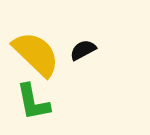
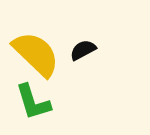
green L-shape: rotated 6 degrees counterclockwise
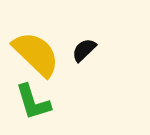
black semicircle: moved 1 px right; rotated 16 degrees counterclockwise
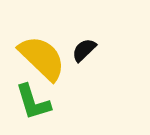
yellow semicircle: moved 6 px right, 4 px down
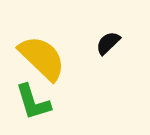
black semicircle: moved 24 px right, 7 px up
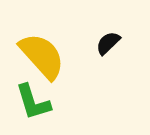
yellow semicircle: moved 2 px up; rotated 4 degrees clockwise
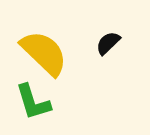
yellow semicircle: moved 2 px right, 3 px up; rotated 4 degrees counterclockwise
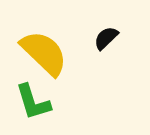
black semicircle: moved 2 px left, 5 px up
